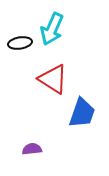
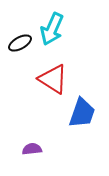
black ellipse: rotated 20 degrees counterclockwise
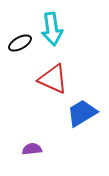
cyan arrow: rotated 32 degrees counterclockwise
red triangle: rotated 8 degrees counterclockwise
blue trapezoid: rotated 140 degrees counterclockwise
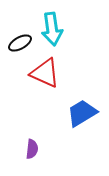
red triangle: moved 8 px left, 6 px up
purple semicircle: rotated 102 degrees clockwise
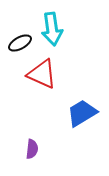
red triangle: moved 3 px left, 1 px down
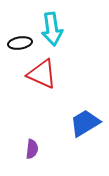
black ellipse: rotated 20 degrees clockwise
blue trapezoid: moved 3 px right, 10 px down
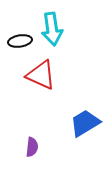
black ellipse: moved 2 px up
red triangle: moved 1 px left, 1 px down
purple semicircle: moved 2 px up
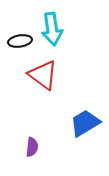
red triangle: moved 2 px right; rotated 12 degrees clockwise
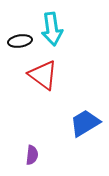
purple semicircle: moved 8 px down
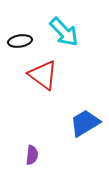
cyan arrow: moved 12 px right, 3 px down; rotated 36 degrees counterclockwise
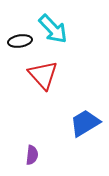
cyan arrow: moved 11 px left, 3 px up
red triangle: rotated 12 degrees clockwise
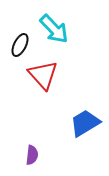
cyan arrow: moved 1 px right
black ellipse: moved 4 px down; rotated 55 degrees counterclockwise
